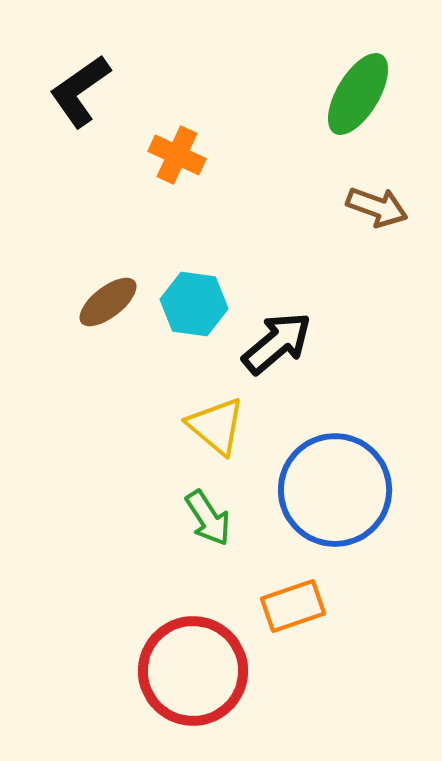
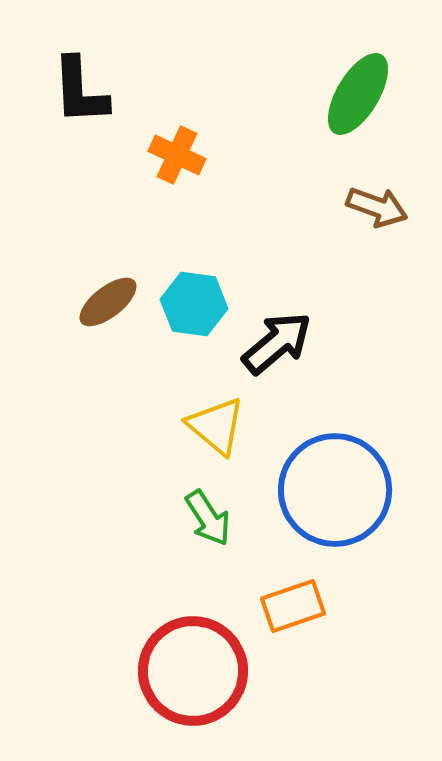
black L-shape: rotated 58 degrees counterclockwise
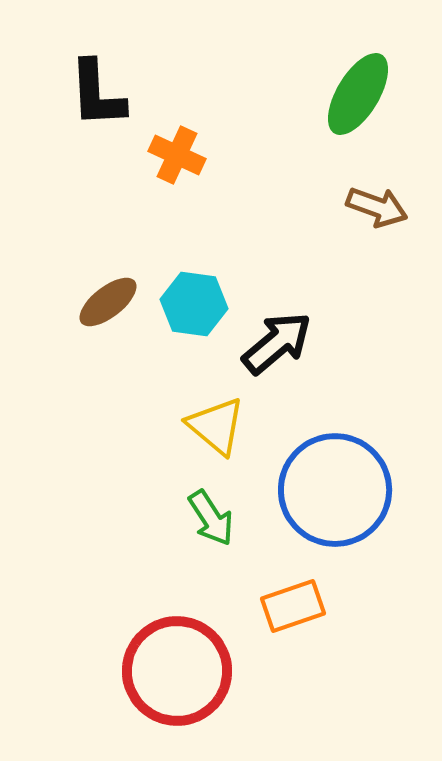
black L-shape: moved 17 px right, 3 px down
green arrow: moved 3 px right
red circle: moved 16 px left
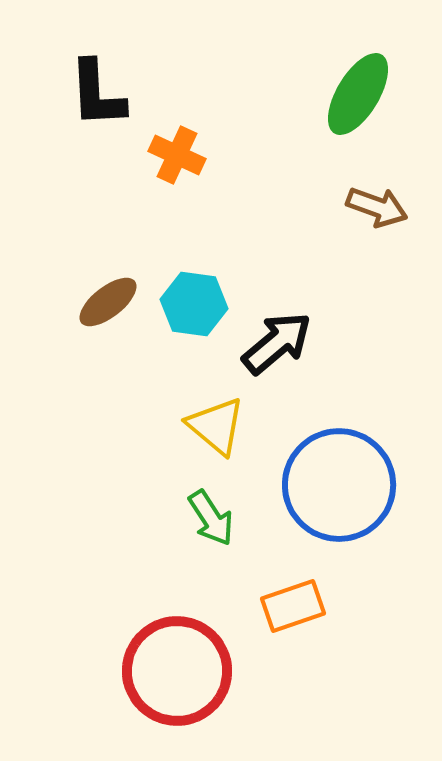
blue circle: moved 4 px right, 5 px up
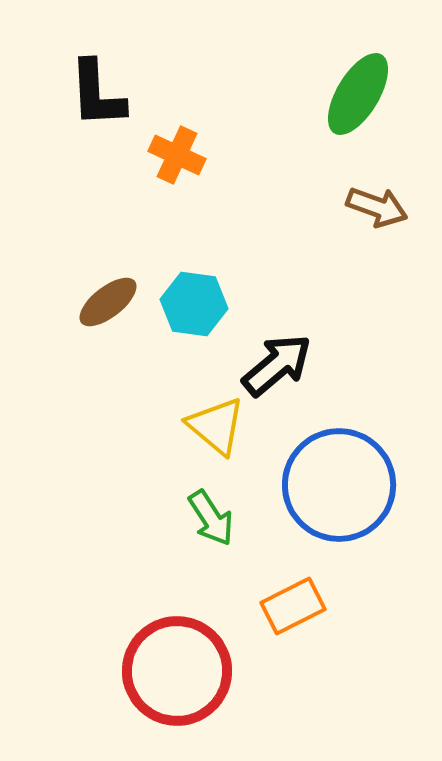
black arrow: moved 22 px down
orange rectangle: rotated 8 degrees counterclockwise
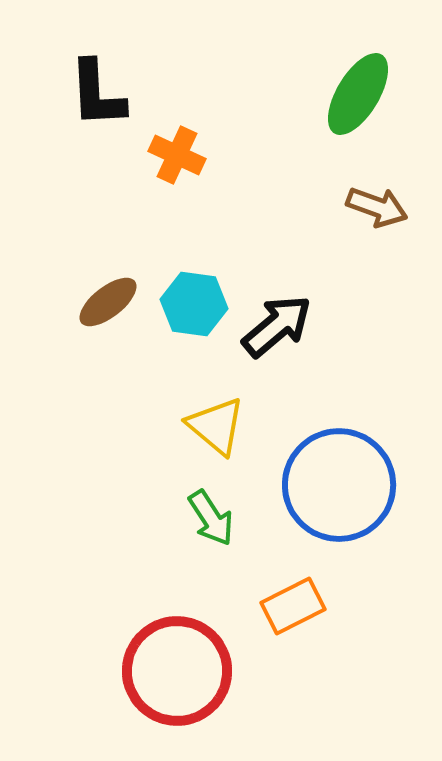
black arrow: moved 39 px up
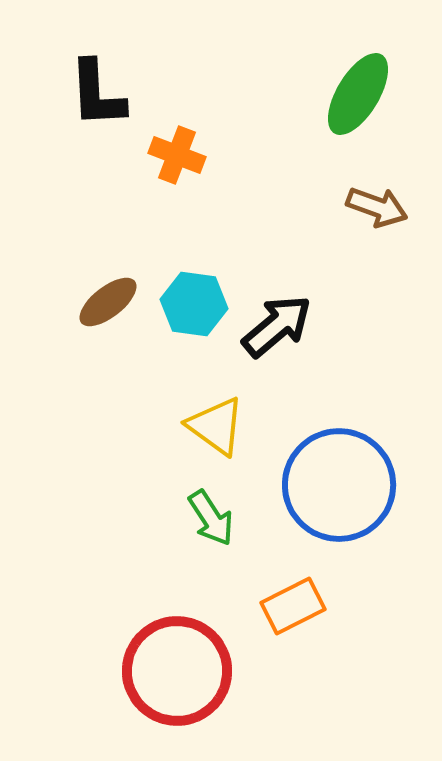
orange cross: rotated 4 degrees counterclockwise
yellow triangle: rotated 4 degrees counterclockwise
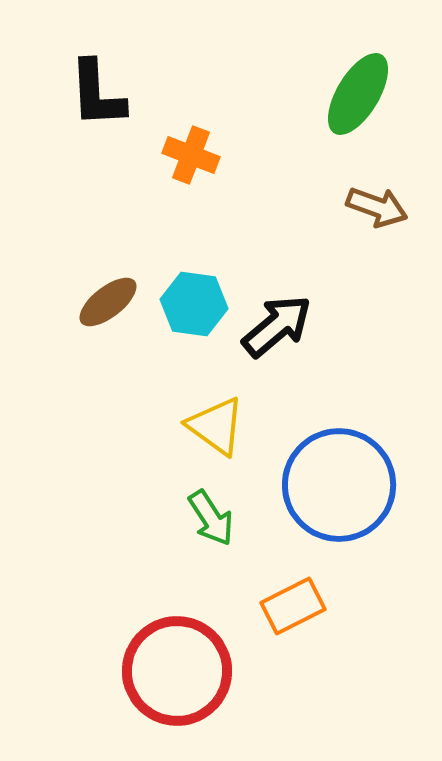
orange cross: moved 14 px right
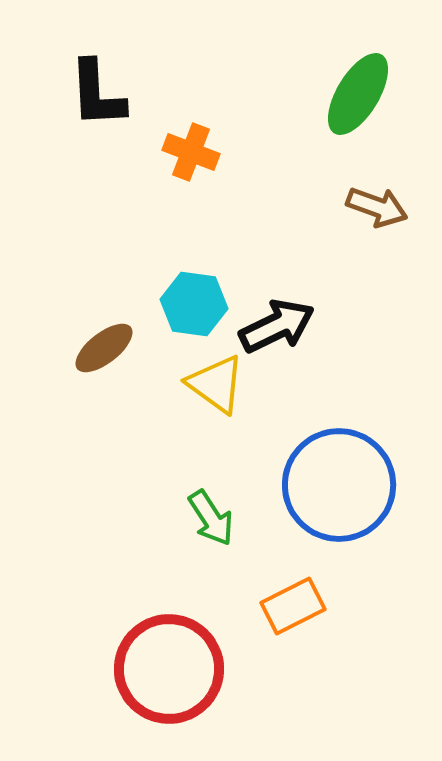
orange cross: moved 3 px up
brown ellipse: moved 4 px left, 46 px down
black arrow: rotated 14 degrees clockwise
yellow triangle: moved 42 px up
red circle: moved 8 px left, 2 px up
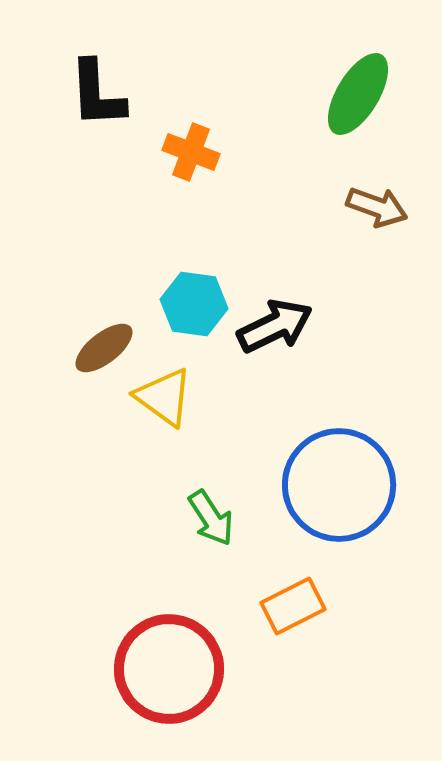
black arrow: moved 2 px left
yellow triangle: moved 52 px left, 13 px down
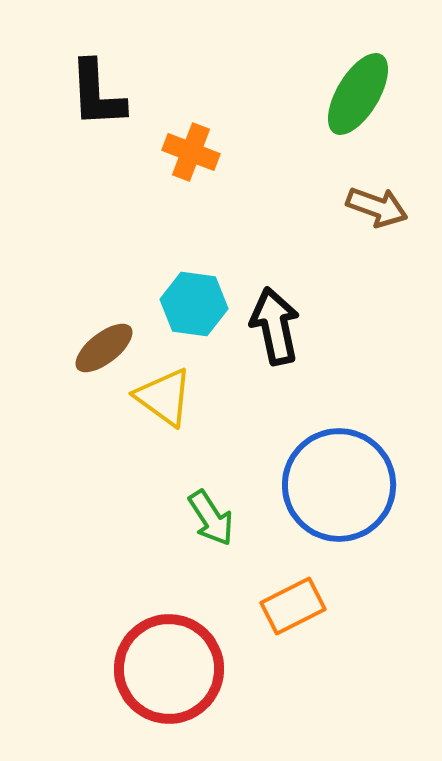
black arrow: rotated 76 degrees counterclockwise
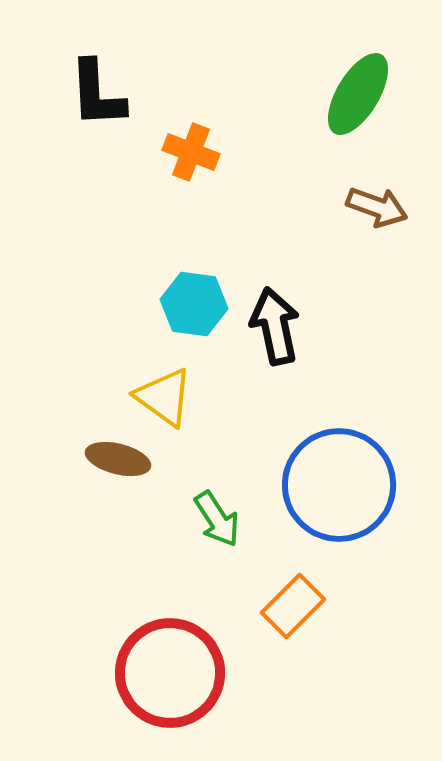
brown ellipse: moved 14 px right, 111 px down; rotated 52 degrees clockwise
green arrow: moved 6 px right, 1 px down
orange rectangle: rotated 18 degrees counterclockwise
red circle: moved 1 px right, 4 px down
